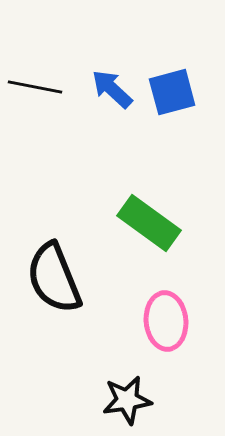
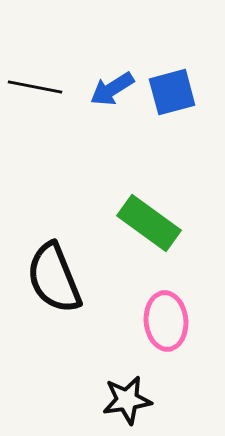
blue arrow: rotated 75 degrees counterclockwise
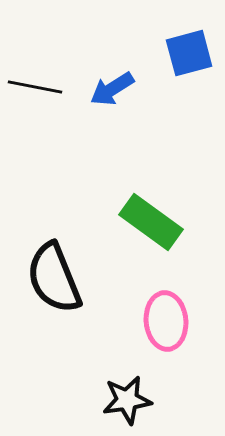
blue square: moved 17 px right, 39 px up
green rectangle: moved 2 px right, 1 px up
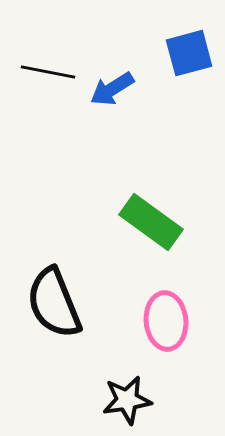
black line: moved 13 px right, 15 px up
black semicircle: moved 25 px down
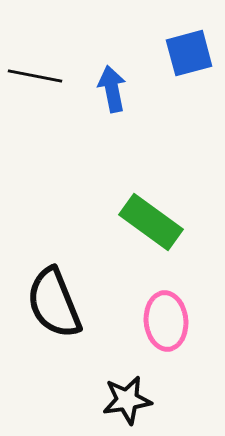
black line: moved 13 px left, 4 px down
blue arrow: rotated 111 degrees clockwise
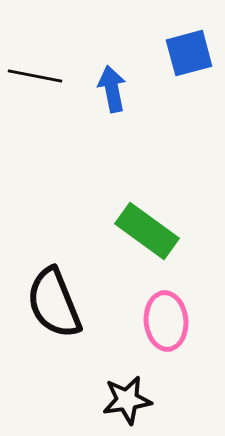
green rectangle: moved 4 px left, 9 px down
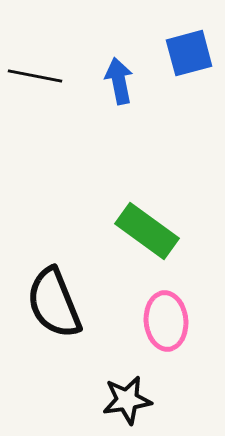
blue arrow: moved 7 px right, 8 px up
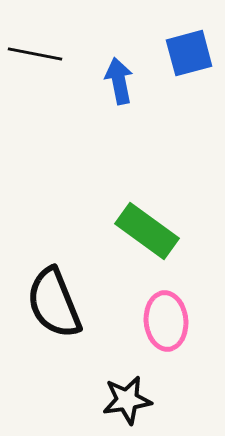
black line: moved 22 px up
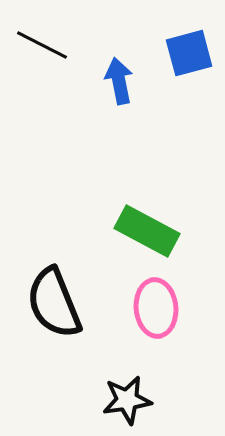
black line: moved 7 px right, 9 px up; rotated 16 degrees clockwise
green rectangle: rotated 8 degrees counterclockwise
pink ellipse: moved 10 px left, 13 px up
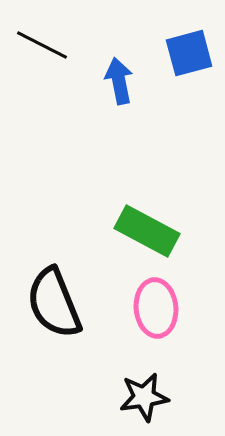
black star: moved 17 px right, 3 px up
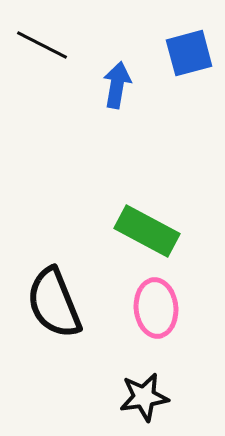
blue arrow: moved 2 px left, 4 px down; rotated 21 degrees clockwise
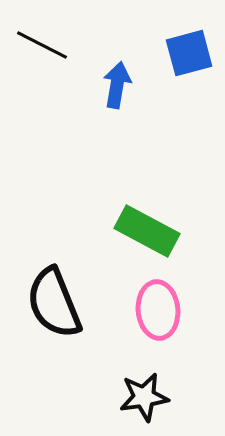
pink ellipse: moved 2 px right, 2 px down
